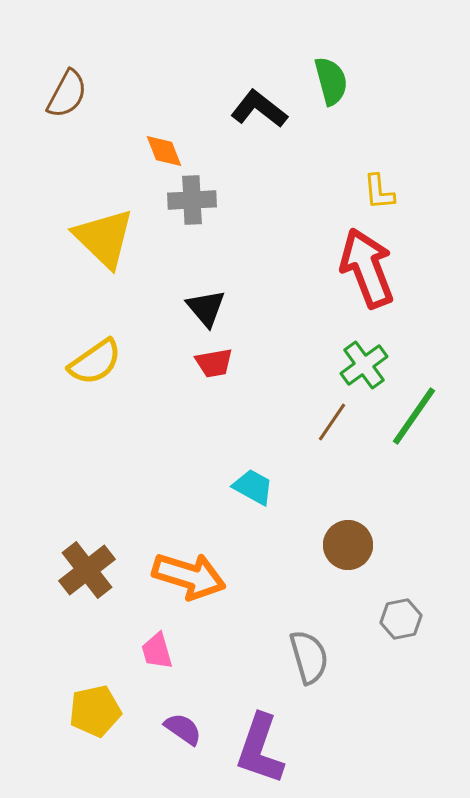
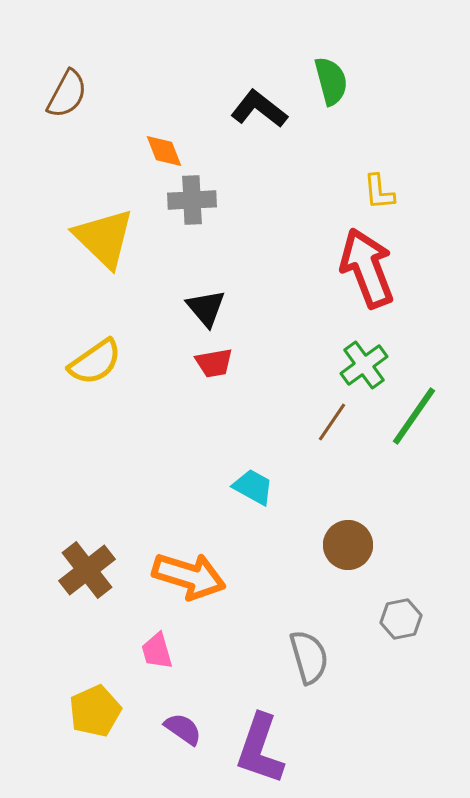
yellow pentagon: rotated 12 degrees counterclockwise
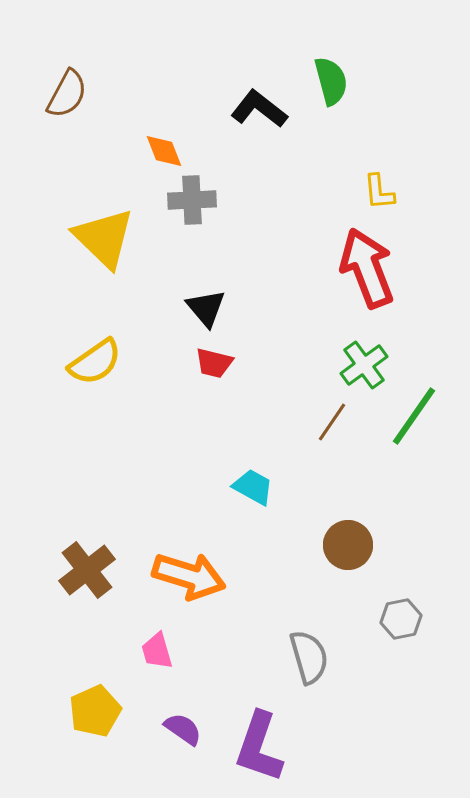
red trapezoid: rotated 24 degrees clockwise
purple L-shape: moved 1 px left, 2 px up
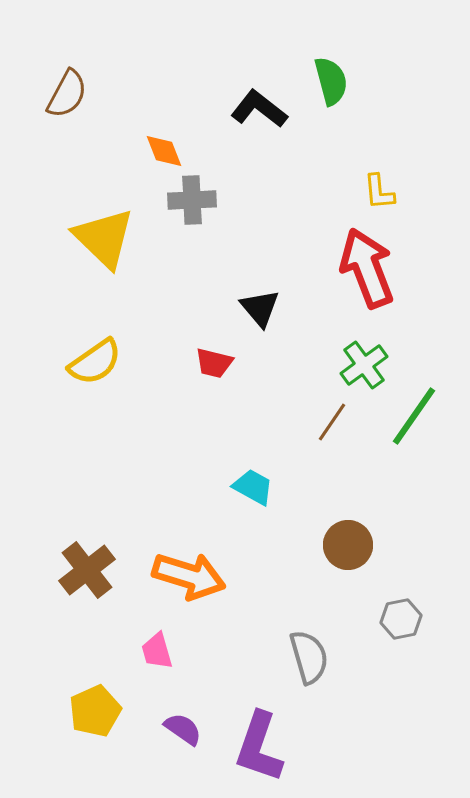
black triangle: moved 54 px right
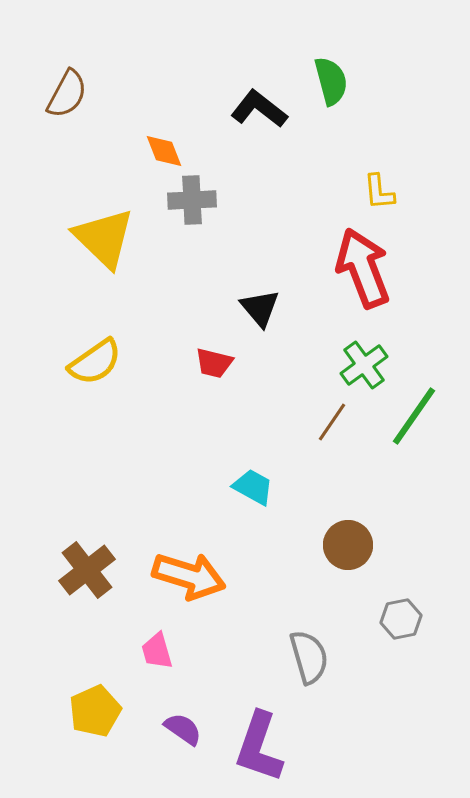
red arrow: moved 4 px left
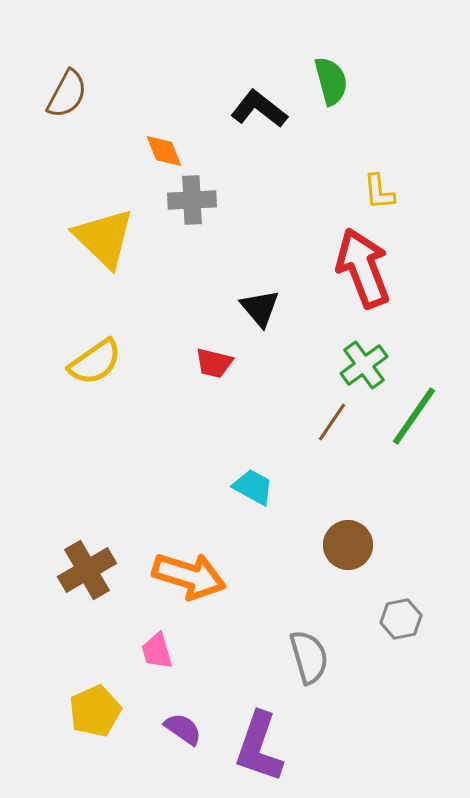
brown cross: rotated 8 degrees clockwise
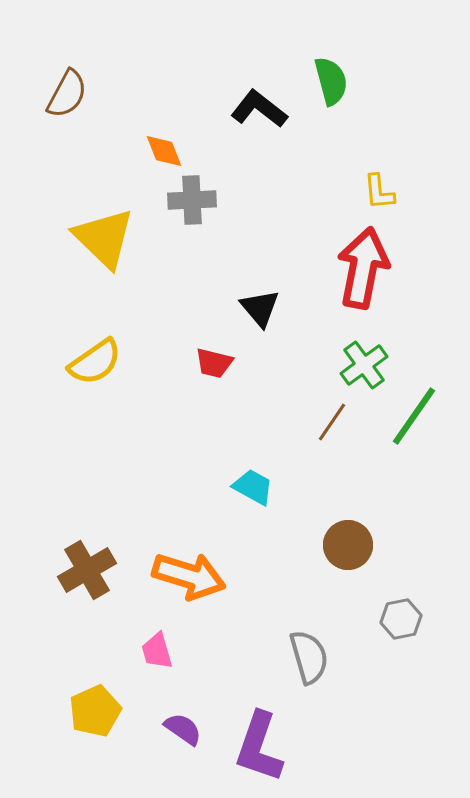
red arrow: rotated 32 degrees clockwise
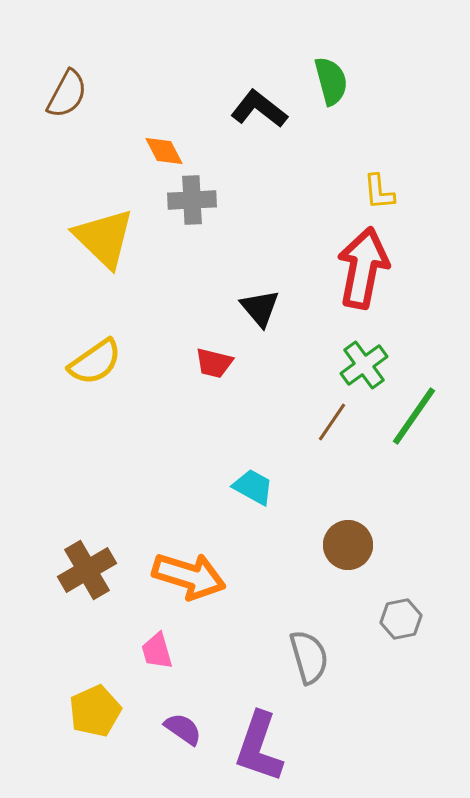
orange diamond: rotated 6 degrees counterclockwise
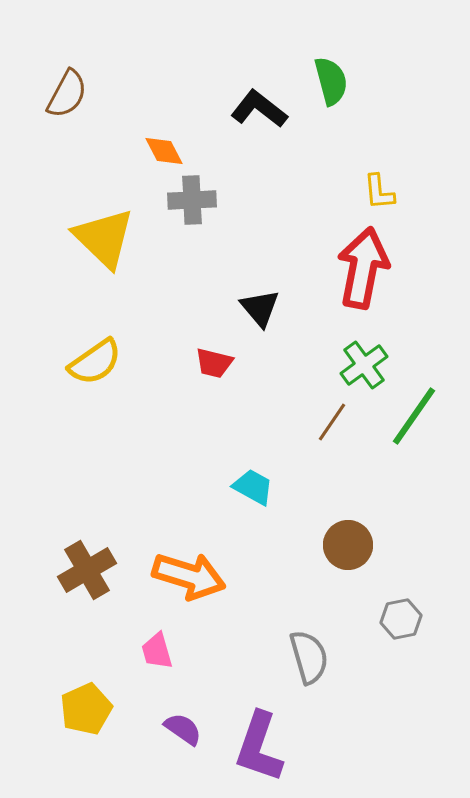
yellow pentagon: moved 9 px left, 2 px up
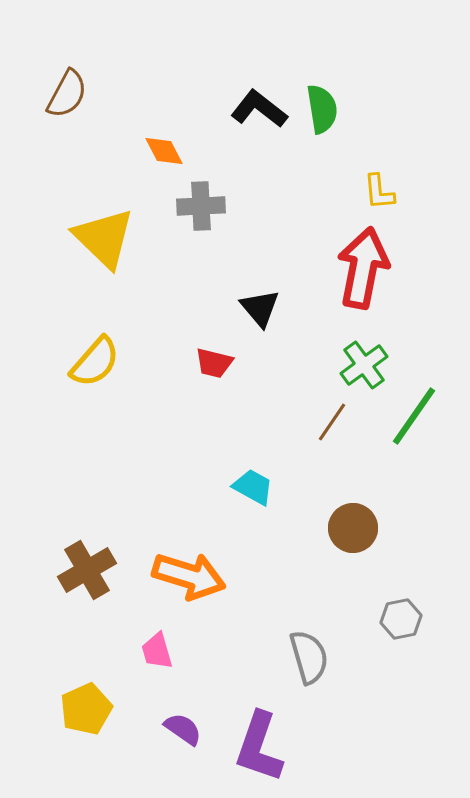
green semicircle: moved 9 px left, 28 px down; rotated 6 degrees clockwise
gray cross: moved 9 px right, 6 px down
yellow semicircle: rotated 14 degrees counterclockwise
brown circle: moved 5 px right, 17 px up
